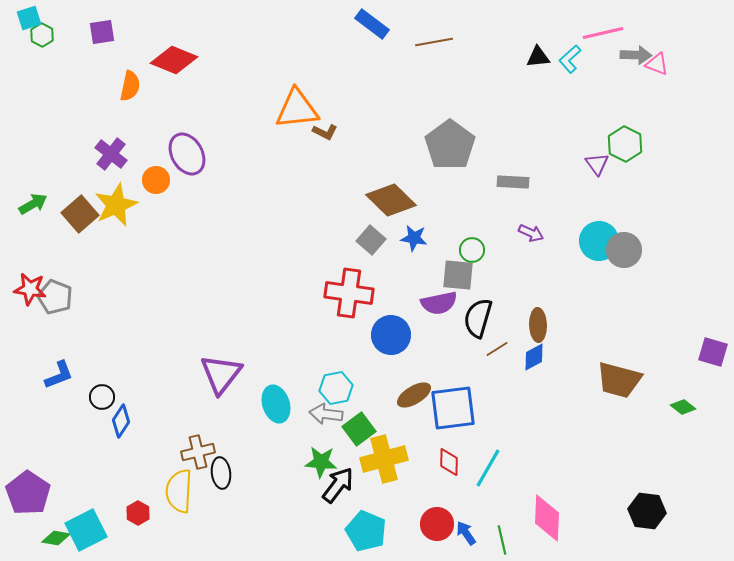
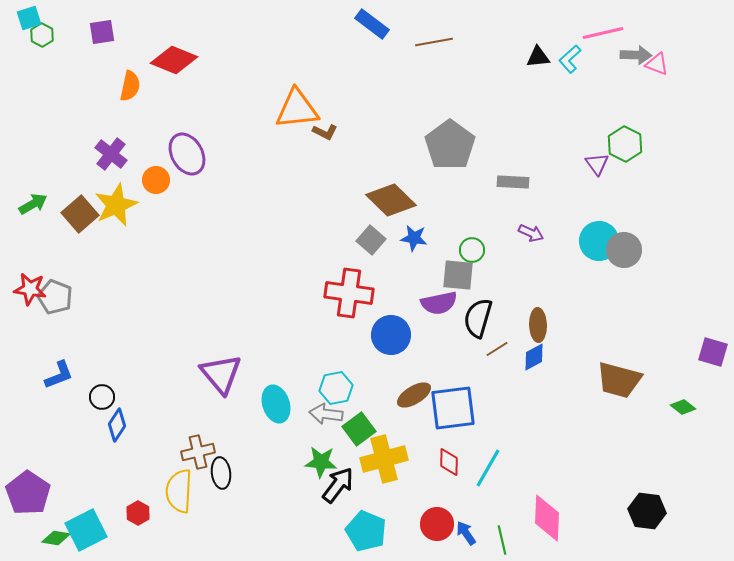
purple triangle at (221, 374): rotated 18 degrees counterclockwise
blue diamond at (121, 421): moved 4 px left, 4 px down
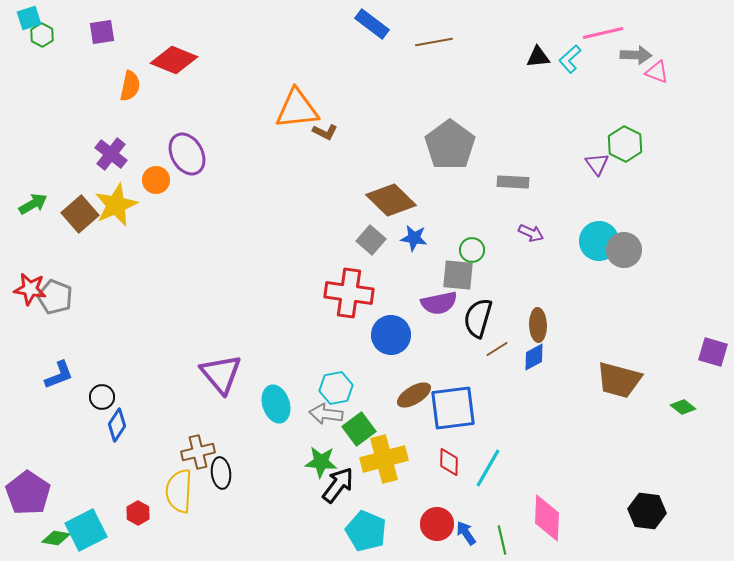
pink triangle at (657, 64): moved 8 px down
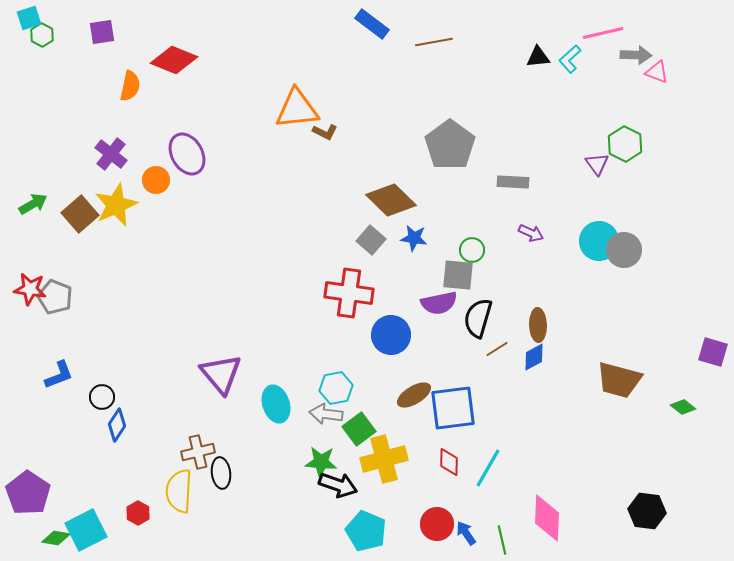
black arrow at (338, 485): rotated 72 degrees clockwise
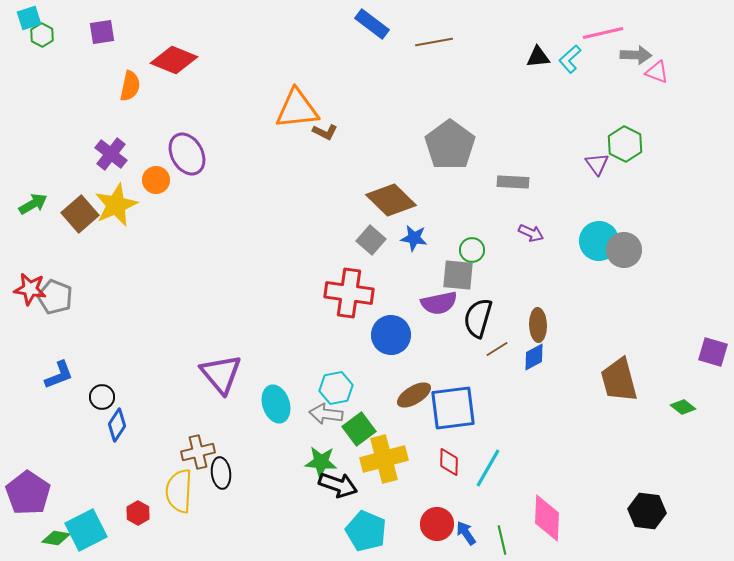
brown trapezoid at (619, 380): rotated 60 degrees clockwise
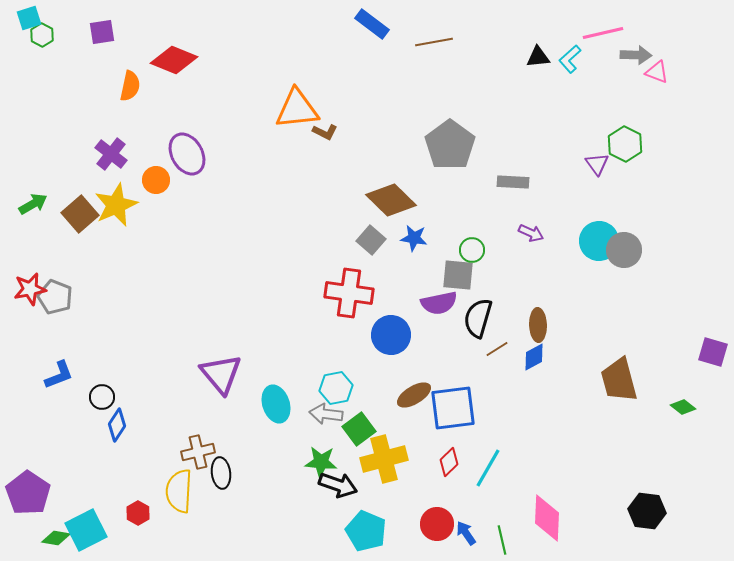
red star at (30, 289): rotated 20 degrees counterclockwise
red diamond at (449, 462): rotated 44 degrees clockwise
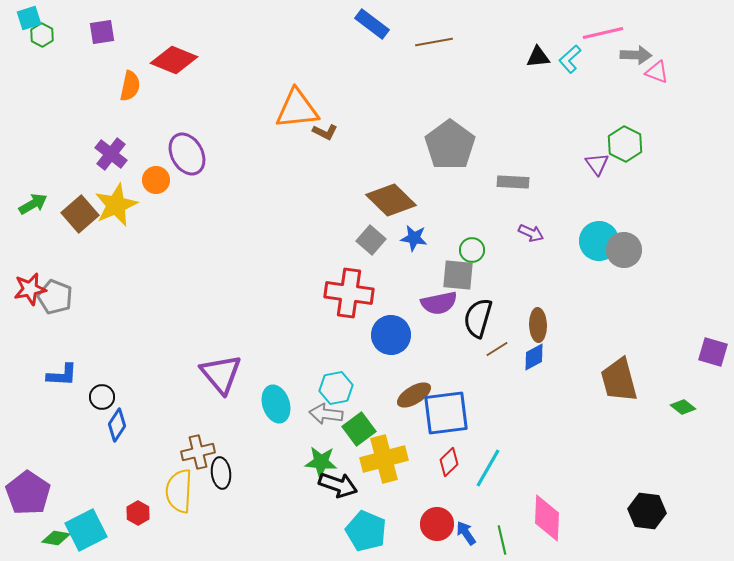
blue L-shape at (59, 375): moved 3 px right; rotated 24 degrees clockwise
blue square at (453, 408): moved 7 px left, 5 px down
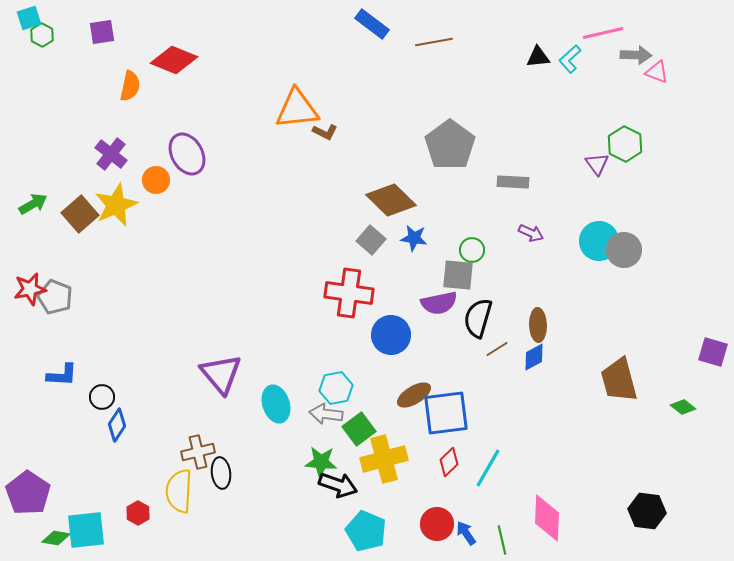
cyan square at (86, 530): rotated 21 degrees clockwise
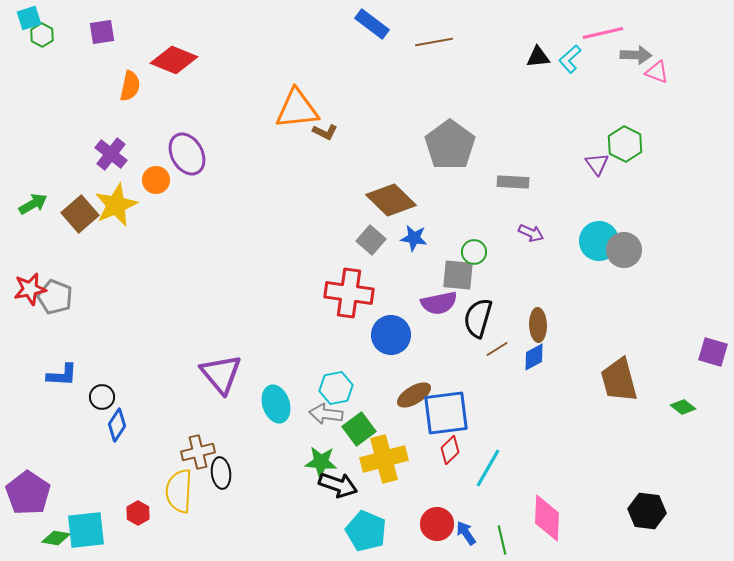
green circle at (472, 250): moved 2 px right, 2 px down
red diamond at (449, 462): moved 1 px right, 12 px up
